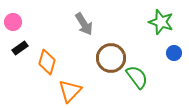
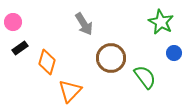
green star: rotated 10 degrees clockwise
green semicircle: moved 8 px right
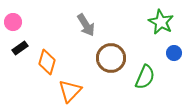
gray arrow: moved 2 px right, 1 px down
green semicircle: rotated 60 degrees clockwise
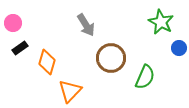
pink circle: moved 1 px down
blue circle: moved 5 px right, 5 px up
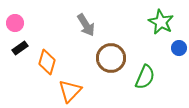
pink circle: moved 2 px right
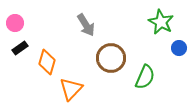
orange triangle: moved 1 px right, 2 px up
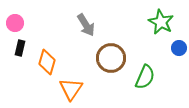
black rectangle: rotated 42 degrees counterclockwise
orange triangle: rotated 10 degrees counterclockwise
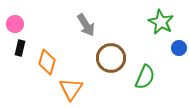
pink circle: moved 1 px down
